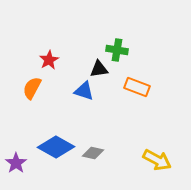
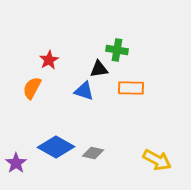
orange rectangle: moved 6 px left, 1 px down; rotated 20 degrees counterclockwise
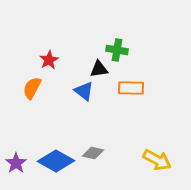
blue triangle: rotated 20 degrees clockwise
blue diamond: moved 14 px down
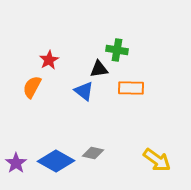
orange semicircle: moved 1 px up
yellow arrow: rotated 8 degrees clockwise
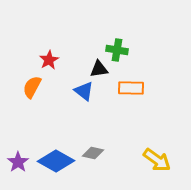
purple star: moved 2 px right, 1 px up
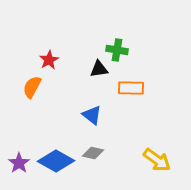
blue triangle: moved 8 px right, 24 px down
purple star: moved 1 px right, 1 px down
